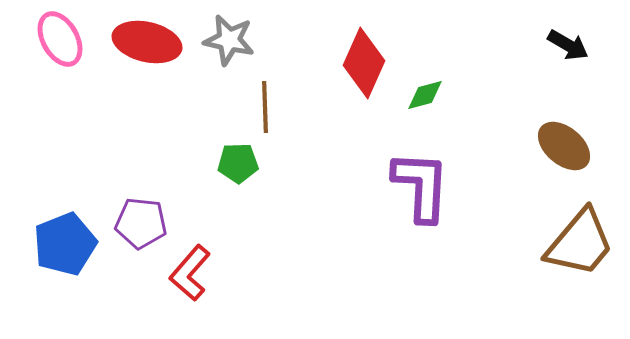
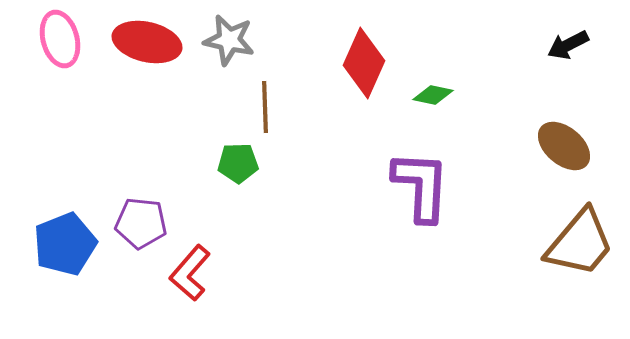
pink ellipse: rotated 14 degrees clockwise
black arrow: rotated 123 degrees clockwise
green diamond: moved 8 px right; rotated 27 degrees clockwise
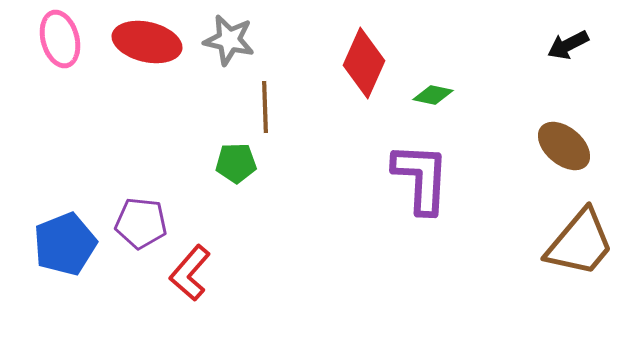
green pentagon: moved 2 px left
purple L-shape: moved 8 px up
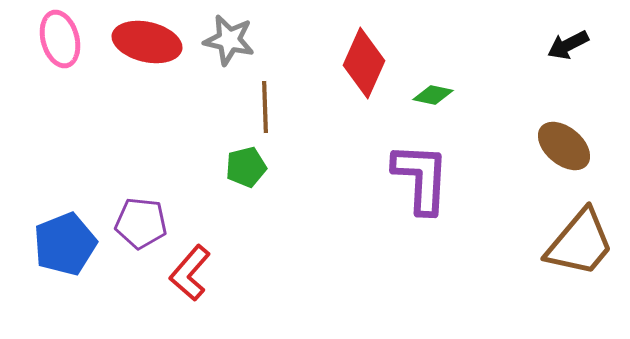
green pentagon: moved 10 px right, 4 px down; rotated 12 degrees counterclockwise
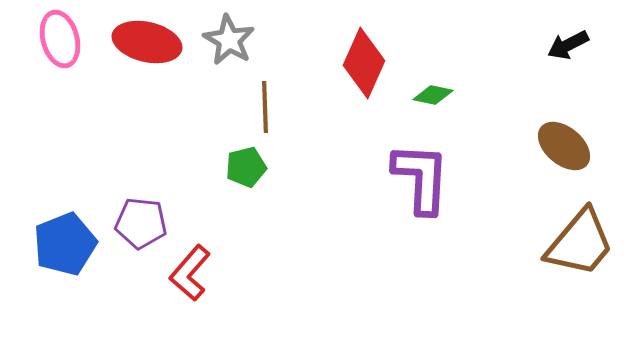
gray star: rotated 18 degrees clockwise
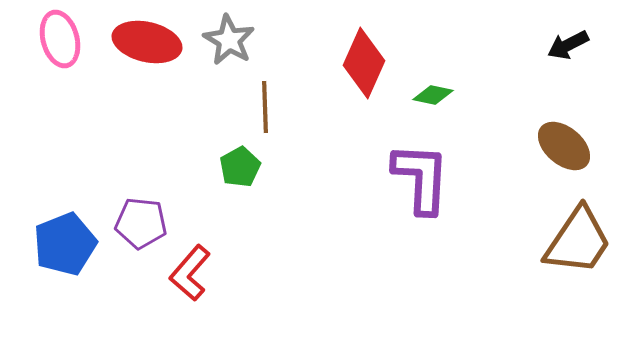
green pentagon: moved 6 px left; rotated 15 degrees counterclockwise
brown trapezoid: moved 2 px left, 2 px up; rotated 6 degrees counterclockwise
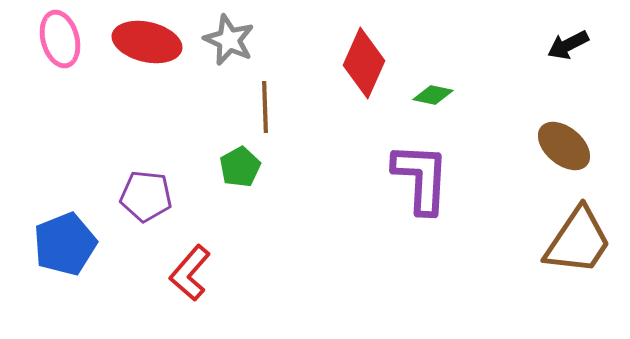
gray star: rotated 6 degrees counterclockwise
purple pentagon: moved 5 px right, 27 px up
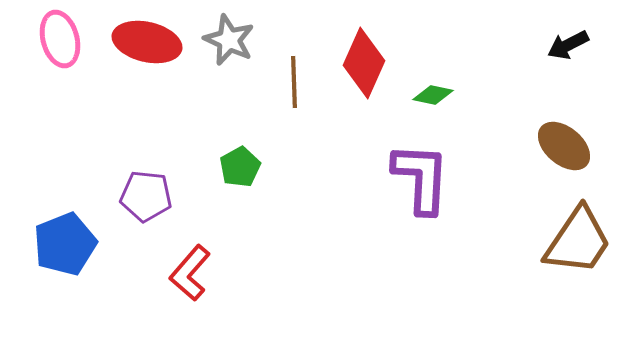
brown line: moved 29 px right, 25 px up
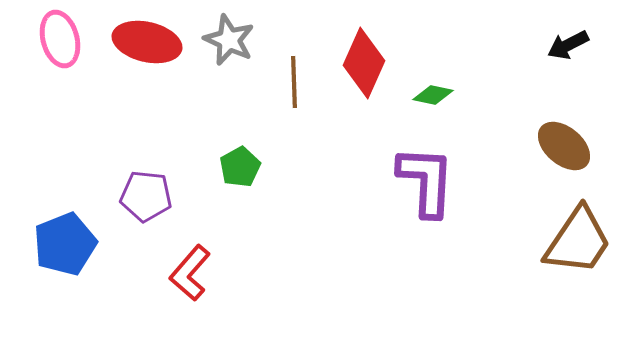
purple L-shape: moved 5 px right, 3 px down
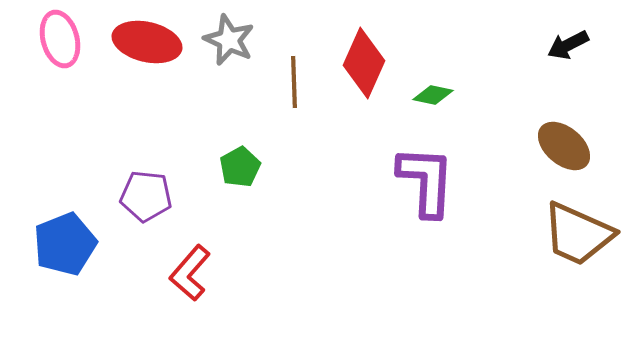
brown trapezoid: moved 7 px up; rotated 80 degrees clockwise
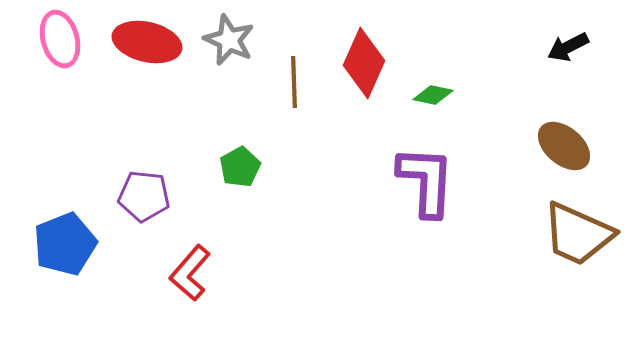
black arrow: moved 2 px down
purple pentagon: moved 2 px left
